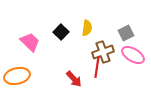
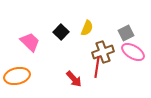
yellow semicircle: rotated 14 degrees clockwise
pink ellipse: moved 3 px up
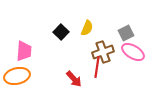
pink trapezoid: moved 6 px left, 9 px down; rotated 50 degrees clockwise
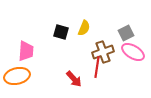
yellow semicircle: moved 3 px left
black square: rotated 28 degrees counterclockwise
pink trapezoid: moved 2 px right
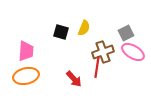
orange ellipse: moved 9 px right
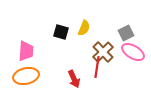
brown cross: rotated 25 degrees counterclockwise
red arrow: rotated 18 degrees clockwise
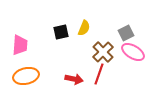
black square: rotated 28 degrees counterclockwise
pink trapezoid: moved 6 px left, 6 px up
red line: moved 2 px right, 7 px down; rotated 10 degrees clockwise
red arrow: rotated 54 degrees counterclockwise
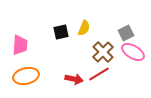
red line: rotated 40 degrees clockwise
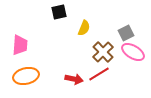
black square: moved 2 px left, 20 px up
